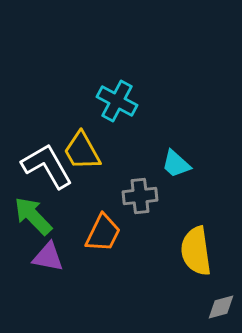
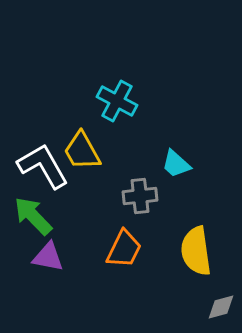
white L-shape: moved 4 px left
orange trapezoid: moved 21 px right, 16 px down
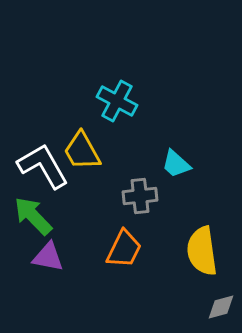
yellow semicircle: moved 6 px right
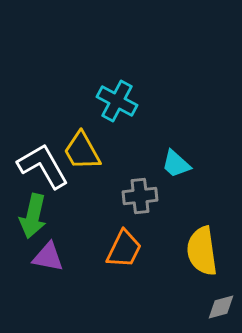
green arrow: rotated 123 degrees counterclockwise
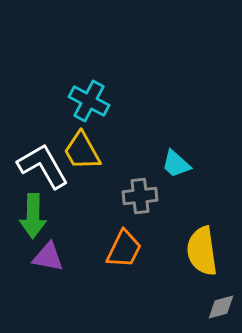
cyan cross: moved 28 px left
green arrow: rotated 12 degrees counterclockwise
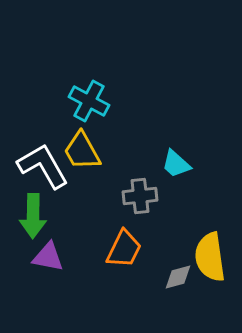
yellow semicircle: moved 8 px right, 6 px down
gray diamond: moved 43 px left, 30 px up
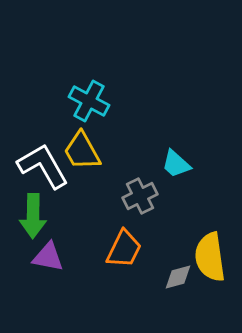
gray cross: rotated 20 degrees counterclockwise
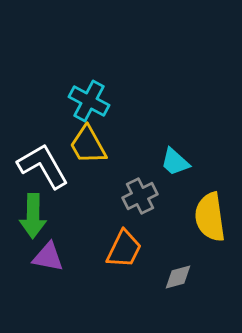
yellow trapezoid: moved 6 px right, 6 px up
cyan trapezoid: moved 1 px left, 2 px up
yellow semicircle: moved 40 px up
